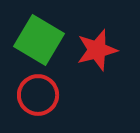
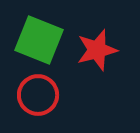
green square: rotated 9 degrees counterclockwise
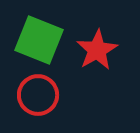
red star: rotated 15 degrees counterclockwise
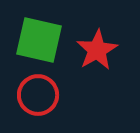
green square: rotated 9 degrees counterclockwise
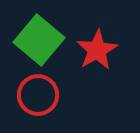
green square: rotated 27 degrees clockwise
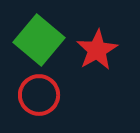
red circle: moved 1 px right
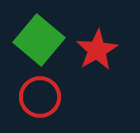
red circle: moved 1 px right, 2 px down
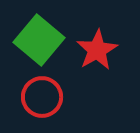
red circle: moved 2 px right
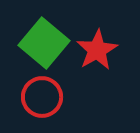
green square: moved 5 px right, 3 px down
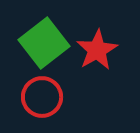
green square: rotated 12 degrees clockwise
